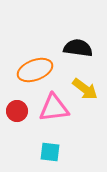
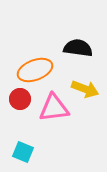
yellow arrow: rotated 16 degrees counterclockwise
red circle: moved 3 px right, 12 px up
cyan square: moved 27 px left; rotated 15 degrees clockwise
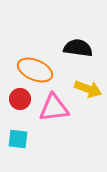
orange ellipse: rotated 44 degrees clockwise
yellow arrow: moved 3 px right
cyan square: moved 5 px left, 13 px up; rotated 15 degrees counterclockwise
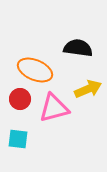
yellow arrow: rotated 44 degrees counterclockwise
pink triangle: rotated 8 degrees counterclockwise
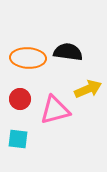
black semicircle: moved 10 px left, 4 px down
orange ellipse: moved 7 px left, 12 px up; rotated 20 degrees counterclockwise
pink triangle: moved 1 px right, 2 px down
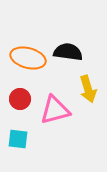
orange ellipse: rotated 12 degrees clockwise
yellow arrow: rotated 96 degrees clockwise
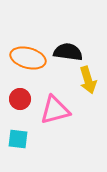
yellow arrow: moved 9 px up
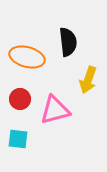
black semicircle: moved 10 px up; rotated 76 degrees clockwise
orange ellipse: moved 1 px left, 1 px up
yellow arrow: rotated 36 degrees clockwise
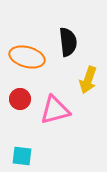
cyan square: moved 4 px right, 17 px down
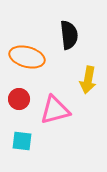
black semicircle: moved 1 px right, 7 px up
yellow arrow: rotated 8 degrees counterclockwise
red circle: moved 1 px left
cyan square: moved 15 px up
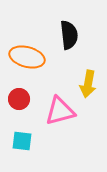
yellow arrow: moved 4 px down
pink triangle: moved 5 px right, 1 px down
